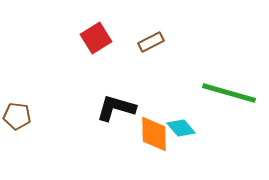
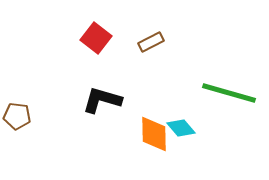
red square: rotated 20 degrees counterclockwise
black L-shape: moved 14 px left, 8 px up
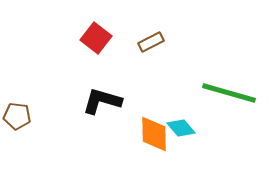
black L-shape: moved 1 px down
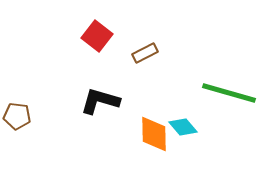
red square: moved 1 px right, 2 px up
brown rectangle: moved 6 px left, 11 px down
black L-shape: moved 2 px left
cyan diamond: moved 2 px right, 1 px up
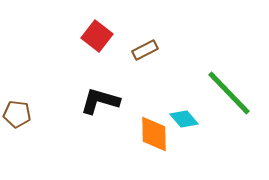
brown rectangle: moved 3 px up
green line: rotated 30 degrees clockwise
brown pentagon: moved 2 px up
cyan diamond: moved 1 px right, 8 px up
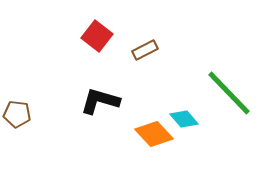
orange diamond: rotated 42 degrees counterclockwise
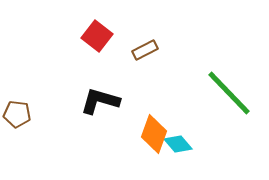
cyan diamond: moved 6 px left, 25 px down
orange diamond: rotated 63 degrees clockwise
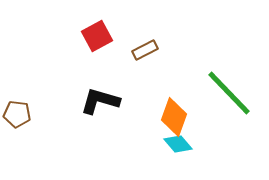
red square: rotated 24 degrees clockwise
orange diamond: moved 20 px right, 17 px up
